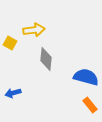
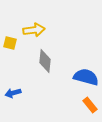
yellow square: rotated 16 degrees counterclockwise
gray diamond: moved 1 px left, 2 px down
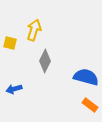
yellow arrow: rotated 65 degrees counterclockwise
gray diamond: rotated 20 degrees clockwise
blue arrow: moved 1 px right, 4 px up
orange rectangle: rotated 14 degrees counterclockwise
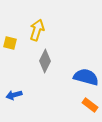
yellow arrow: moved 3 px right
blue arrow: moved 6 px down
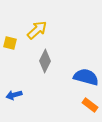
yellow arrow: rotated 30 degrees clockwise
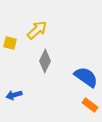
blue semicircle: rotated 20 degrees clockwise
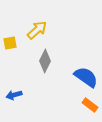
yellow square: rotated 24 degrees counterclockwise
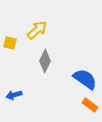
yellow square: rotated 24 degrees clockwise
blue semicircle: moved 1 px left, 2 px down
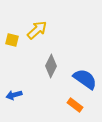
yellow square: moved 2 px right, 3 px up
gray diamond: moved 6 px right, 5 px down
orange rectangle: moved 15 px left
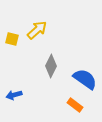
yellow square: moved 1 px up
